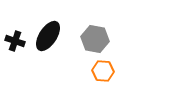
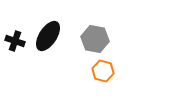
orange hexagon: rotated 10 degrees clockwise
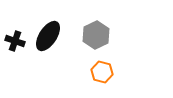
gray hexagon: moved 1 px right, 4 px up; rotated 24 degrees clockwise
orange hexagon: moved 1 px left, 1 px down
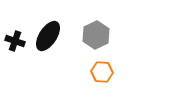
orange hexagon: rotated 10 degrees counterclockwise
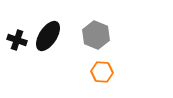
gray hexagon: rotated 12 degrees counterclockwise
black cross: moved 2 px right, 1 px up
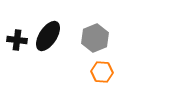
gray hexagon: moved 1 px left, 3 px down; rotated 16 degrees clockwise
black cross: rotated 12 degrees counterclockwise
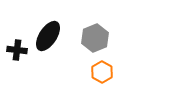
black cross: moved 10 px down
orange hexagon: rotated 25 degrees clockwise
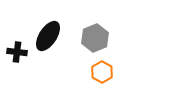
black cross: moved 2 px down
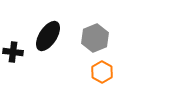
black cross: moved 4 px left
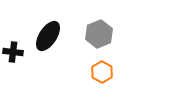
gray hexagon: moved 4 px right, 4 px up
